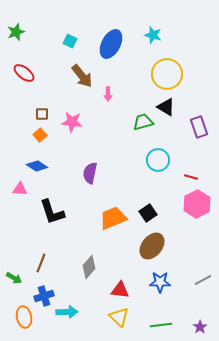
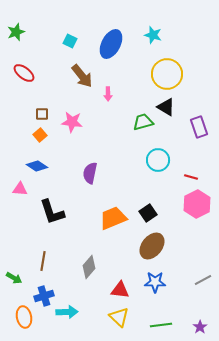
brown line: moved 2 px right, 2 px up; rotated 12 degrees counterclockwise
blue star: moved 5 px left
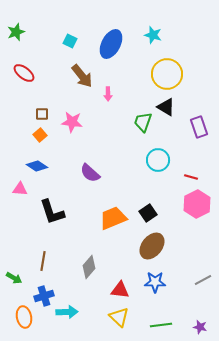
green trapezoid: rotated 55 degrees counterclockwise
purple semicircle: rotated 60 degrees counterclockwise
purple star: rotated 24 degrees counterclockwise
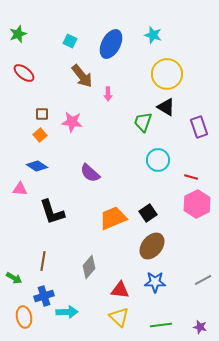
green star: moved 2 px right, 2 px down
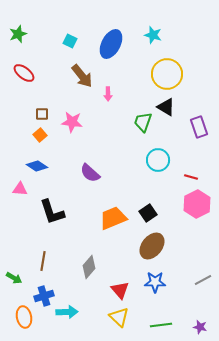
red triangle: rotated 42 degrees clockwise
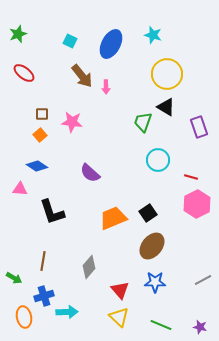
pink arrow: moved 2 px left, 7 px up
green line: rotated 30 degrees clockwise
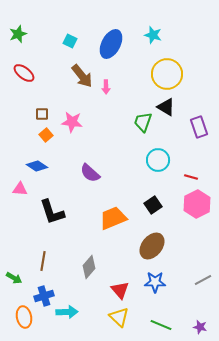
orange square: moved 6 px right
black square: moved 5 px right, 8 px up
